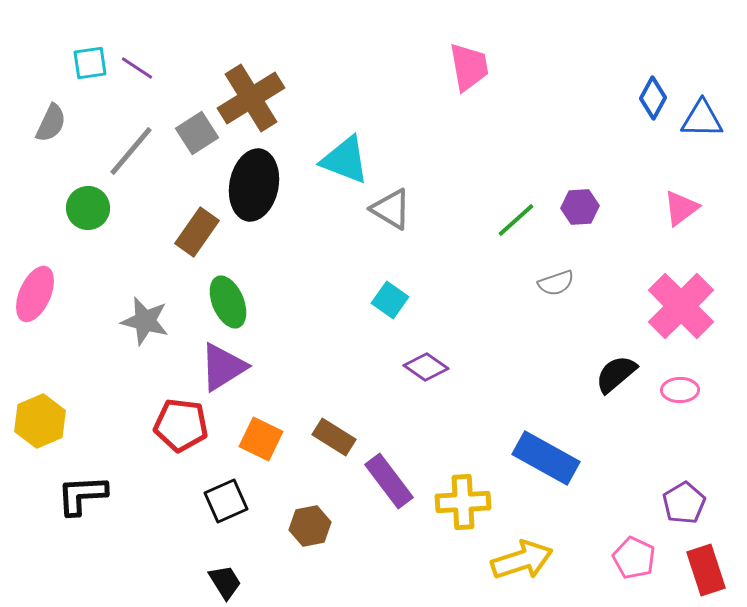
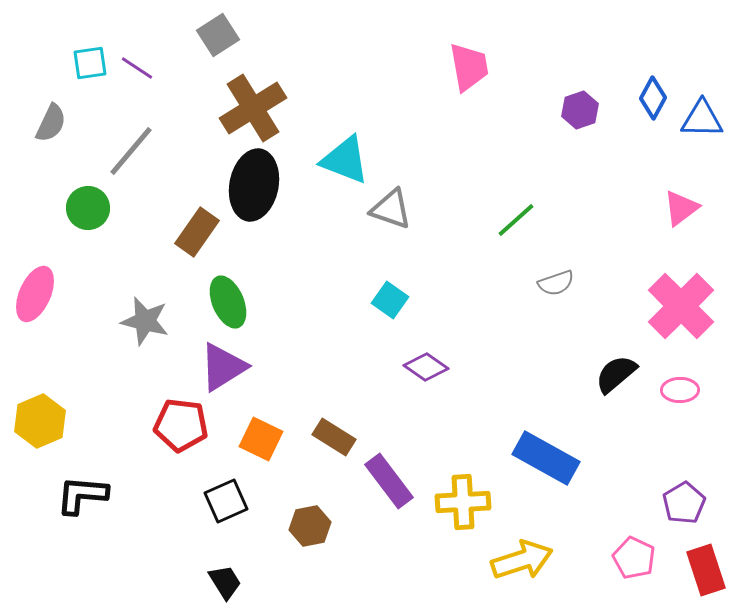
brown cross at (251, 98): moved 2 px right, 10 px down
gray square at (197, 133): moved 21 px right, 98 px up
purple hexagon at (580, 207): moved 97 px up; rotated 15 degrees counterclockwise
gray triangle at (391, 209): rotated 12 degrees counterclockwise
black L-shape at (82, 495): rotated 8 degrees clockwise
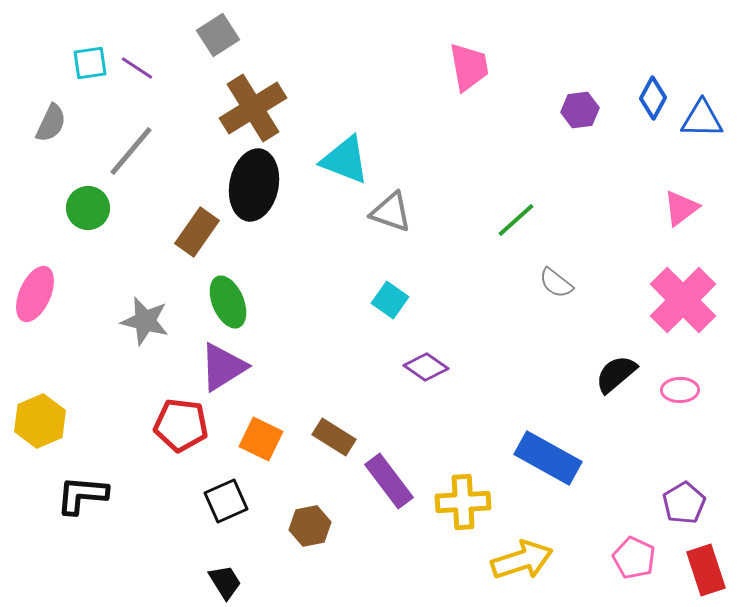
purple hexagon at (580, 110): rotated 12 degrees clockwise
gray triangle at (391, 209): moved 3 px down
gray semicircle at (556, 283): rotated 57 degrees clockwise
pink cross at (681, 306): moved 2 px right, 6 px up
blue rectangle at (546, 458): moved 2 px right
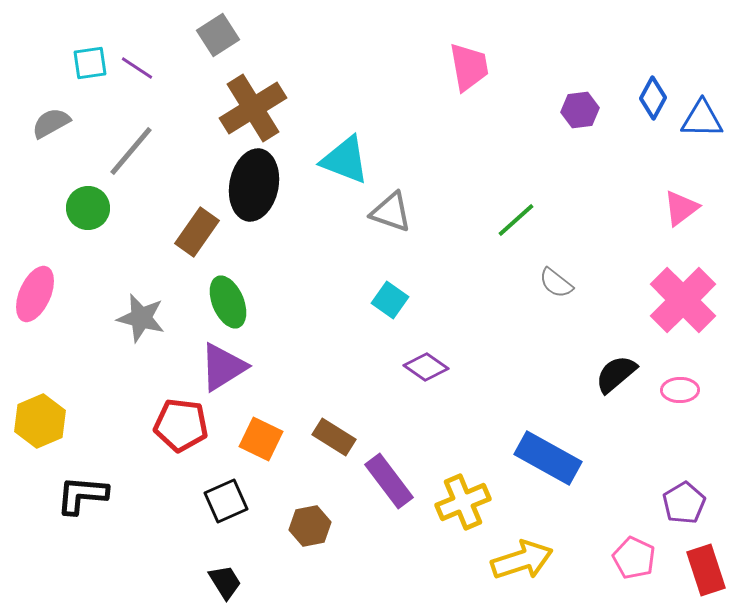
gray semicircle at (51, 123): rotated 144 degrees counterclockwise
gray star at (145, 321): moved 4 px left, 3 px up
yellow cross at (463, 502): rotated 20 degrees counterclockwise
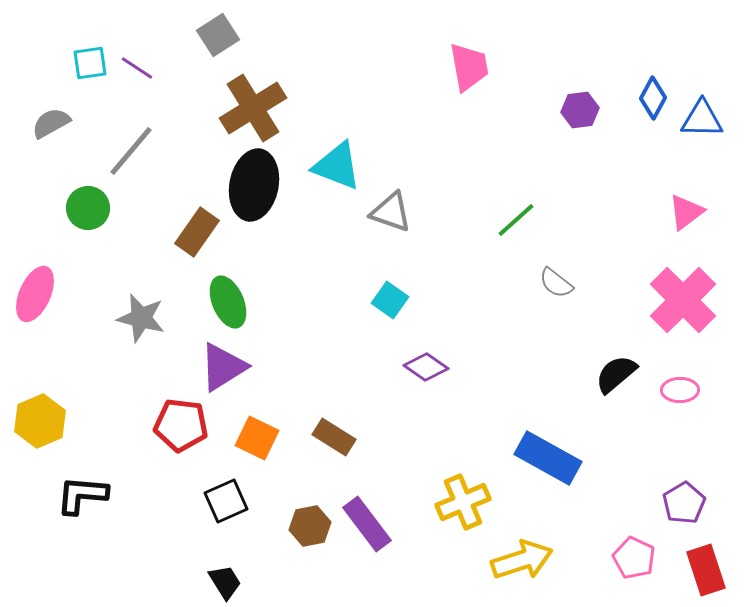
cyan triangle at (345, 160): moved 8 px left, 6 px down
pink triangle at (681, 208): moved 5 px right, 4 px down
orange square at (261, 439): moved 4 px left, 1 px up
purple rectangle at (389, 481): moved 22 px left, 43 px down
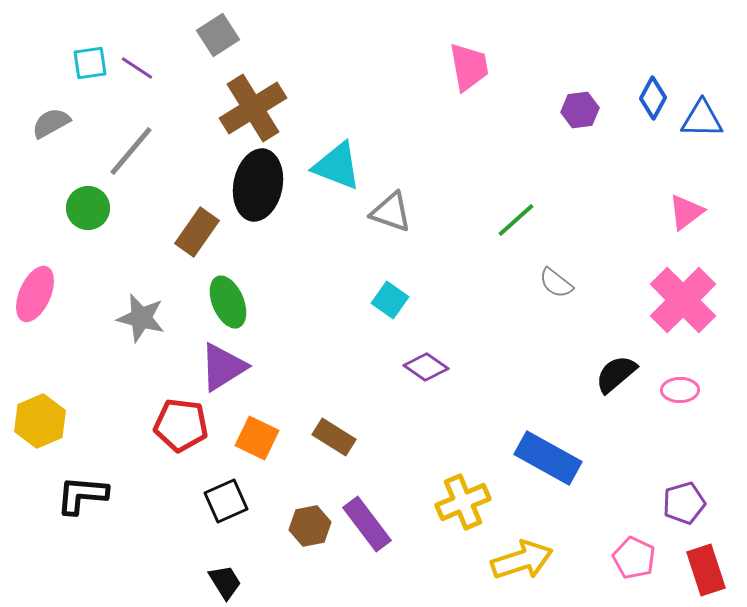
black ellipse at (254, 185): moved 4 px right
purple pentagon at (684, 503): rotated 15 degrees clockwise
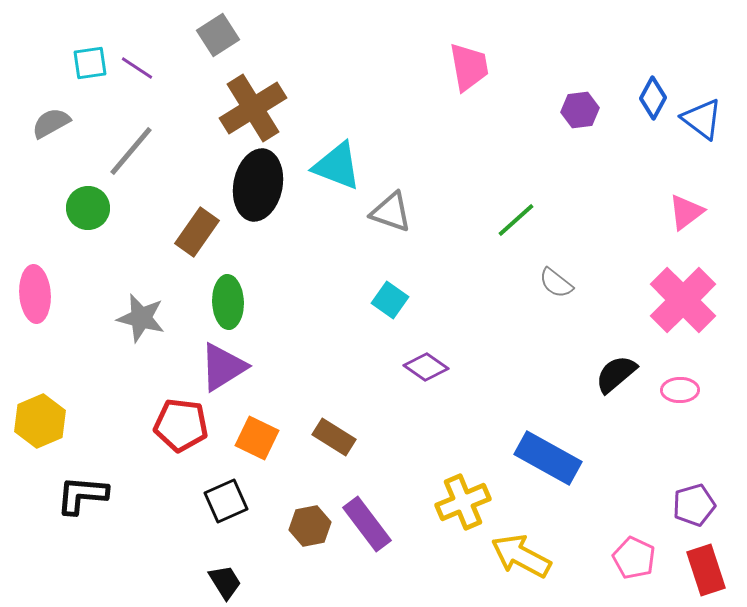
blue triangle at (702, 119): rotated 36 degrees clockwise
pink ellipse at (35, 294): rotated 28 degrees counterclockwise
green ellipse at (228, 302): rotated 21 degrees clockwise
purple pentagon at (684, 503): moved 10 px right, 2 px down
yellow arrow at (522, 560): moved 1 px left, 4 px up; rotated 134 degrees counterclockwise
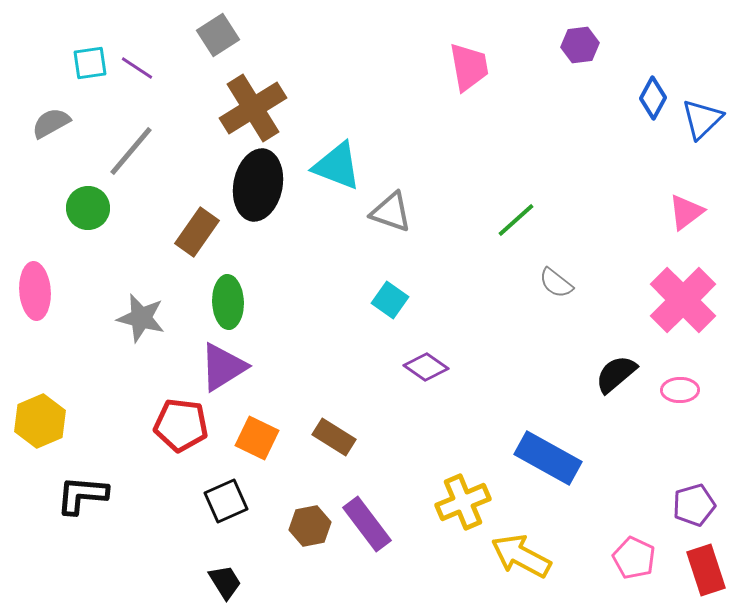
purple hexagon at (580, 110): moved 65 px up
blue triangle at (702, 119): rotated 39 degrees clockwise
pink ellipse at (35, 294): moved 3 px up
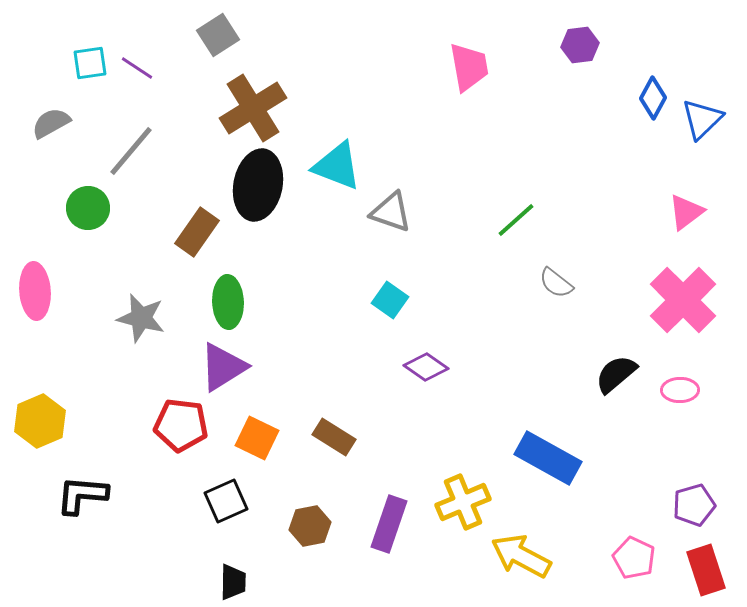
purple rectangle at (367, 524): moved 22 px right; rotated 56 degrees clockwise
black trapezoid at (225, 582): moved 8 px right; rotated 33 degrees clockwise
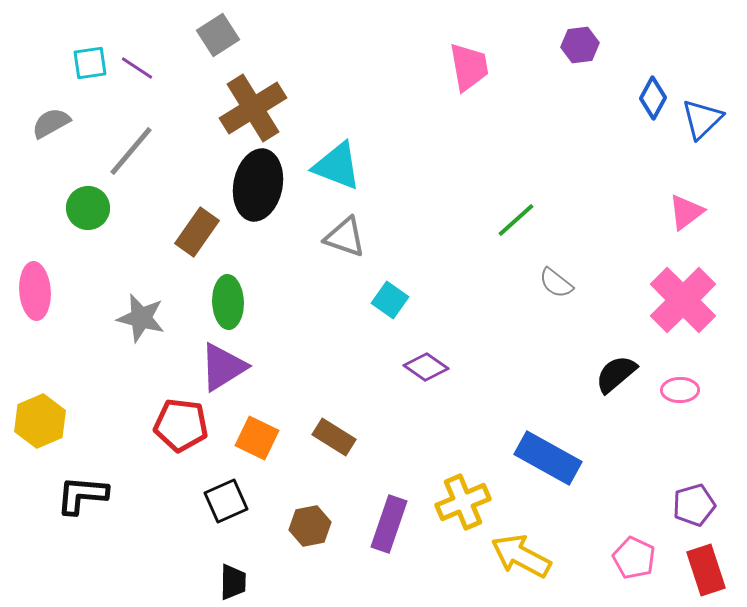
gray triangle at (391, 212): moved 46 px left, 25 px down
